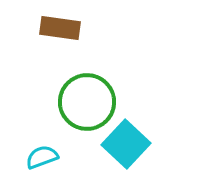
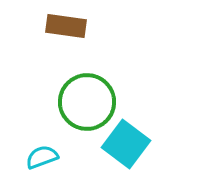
brown rectangle: moved 6 px right, 2 px up
cyan square: rotated 6 degrees counterclockwise
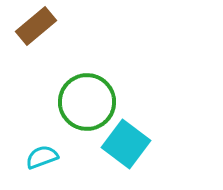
brown rectangle: moved 30 px left; rotated 48 degrees counterclockwise
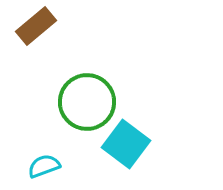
cyan semicircle: moved 2 px right, 9 px down
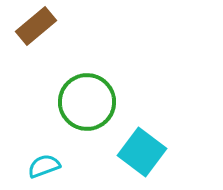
cyan square: moved 16 px right, 8 px down
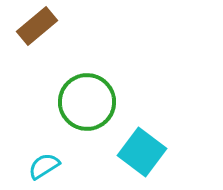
brown rectangle: moved 1 px right
cyan semicircle: rotated 12 degrees counterclockwise
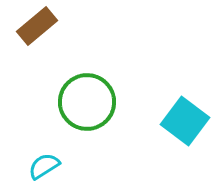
cyan square: moved 43 px right, 31 px up
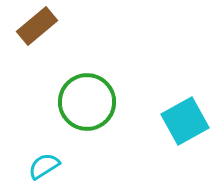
cyan square: rotated 24 degrees clockwise
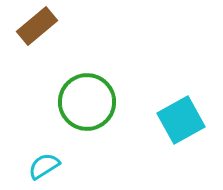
cyan square: moved 4 px left, 1 px up
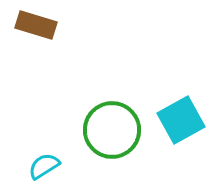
brown rectangle: moved 1 px left, 1 px up; rotated 57 degrees clockwise
green circle: moved 25 px right, 28 px down
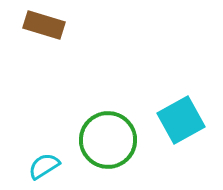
brown rectangle: moved 8 px right
green circle: moved 4 px left, 10 px down
